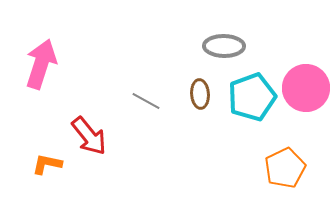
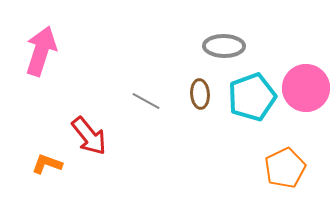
pink arrow: moved 13 px up
orange L-shape: rotated 8 degrees clockwise
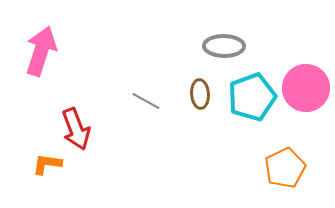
red arrow: moved 13 px left, 7 px up; rotated 18 degrees clockwise
orange L-shape: rotated 12 degrees counterclockwise
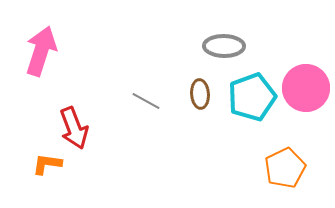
red arrow: moved 2 px left, 1 px up
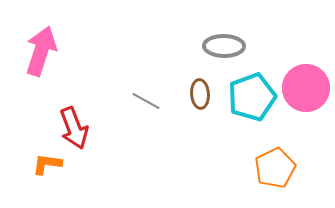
orange pentagon: moved 10 px left
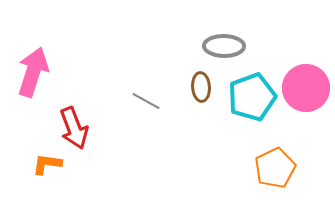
pink arrow: moved 8 px left, 21 px down
brown ellipse: moved 1 px right, 7 px up
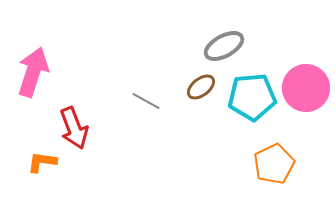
gray ellipse: rotated 30 degrees counterclockwise
brown ellipse: rotated 56 degrees clockwise
cyan pentagon: rotated 15 degrees clockwise
orange L-shape: moved 5 px left, 2 px up
orange pentagon: moved 1 px left, 4 px up
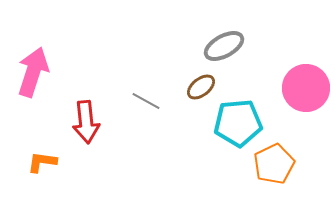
cyan pentagon: moved 14 px left, 26 px down
red arrow: moved 12 px right, 6 px up; rotated 15 degrees clockwise
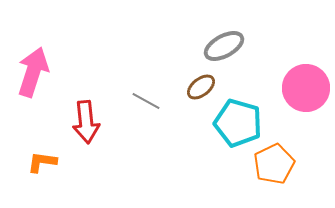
cyan pentagon: rotated 21 degrees clockwise
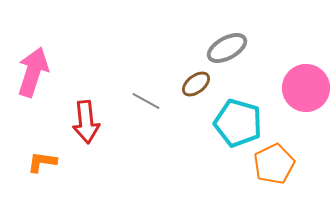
gray ellipse: moved 3 px right, 2 px down
brown ellipse: moved 5 px left, 3 px up
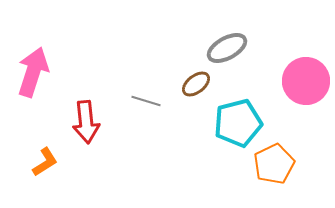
pink circle: moved 7 px up
gray line: rotated 12 degrees counterclockwise
cyan pentagon: rotated 30 degrees counterclockwise
orange L-shape: moved 3 px right; rotated 140 degrees clockwise
